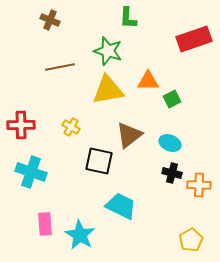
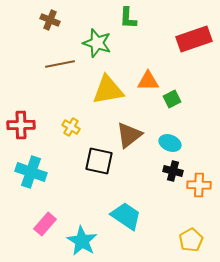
green star: moved 11 px left, 8 px up
brown line: moved 3 px up
black cross: moved 1 px right, 2 px up
cyan trapezoid: moved 5 px right, 10 px down; rotated 8 degrees clockwise
pink rectangle: rotated 45 degrees clockwise
cyan star: moved 2 px right, 6 px down
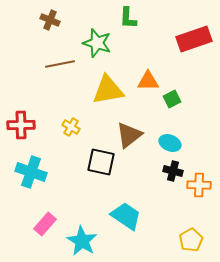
black square: moved 2 px right, 1 px down
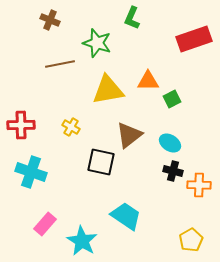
green L-shape: moved 4 px right; rotated 20 degrees clockwise
cyan ellipse: rotated 10 degrees clockwise
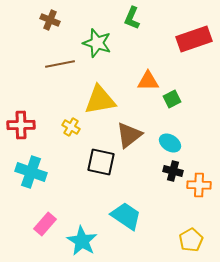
yellow triangle: moved 8 px left, 10 px down
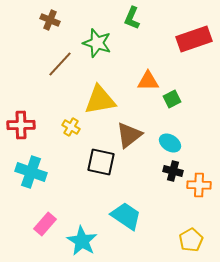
brown line: rotated 36 degrees counterclockwise
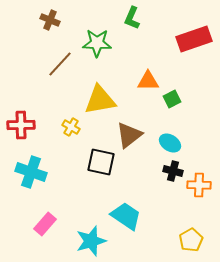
green star: rotated 16 degrees counterclockwise
cyan star: moved 9 px right; rotated 24 degrees clockwise
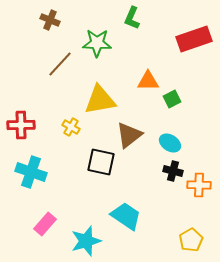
cyan star: moved 5 px left
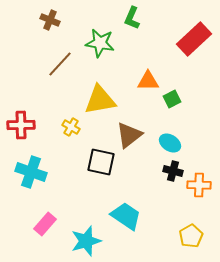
red rectangle: rotated 24 degrees counterclockwise
green star: moved 3 px right; rotated 8 degrees clockwise
yellow pentagon: moved 4 px up
